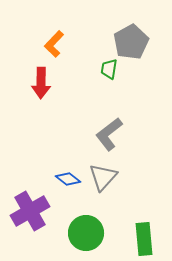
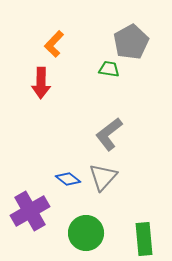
green trapezoid: rotated 90 degrees clockwise
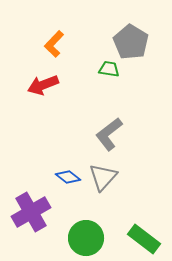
gray pentagon: rotated 12 degrees counterclockwise
red arrow: moved 2 px right, 2 px down; rotated 68 degrees clockwise
blue diamond: moved 2 px up
purple cross: moved 1 px right, 1 px down
green circle: moved 5 px down
green rectangle: rotated 48 degrees counterclockwise
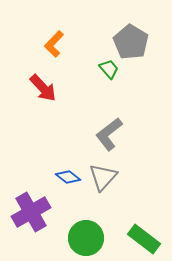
green trapezoid: rotated 40 degrees clockwise
red arrow: moved 3 px down; rotated 112 degrees counterclockwise
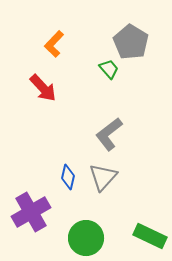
blue diamond: rotated 65 degrees clockwise
green rectangle: moved 6 px right, 3 px up; rotated 12 degrees counterclockwise
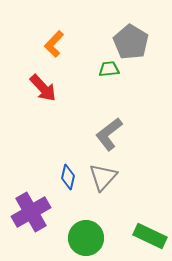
green trapezoid: rotated 55 degrees counterclockwise
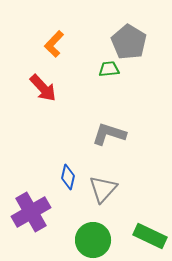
gray pentagon: moved 2 px left
gray L-shape: rotated 56 degrees clockwise
gray triangle: moved 12 px down
green circle: moved 7 px right, 2 px down
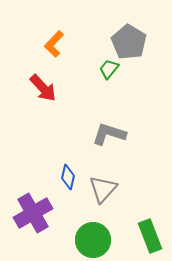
green trapezoid: rotated 45 degrees counterclockwise
purple cross: moved 2 px right, 1 px down
green rectangle: rotated 44 degrees clockwise
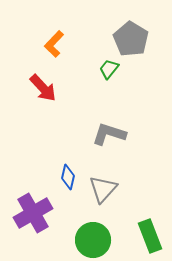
gray pentagon: moved 2 px right, 3 px up
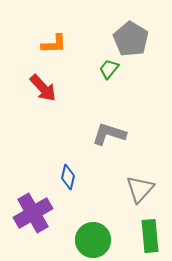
orange L-shape: rotated 136 degrees counterclockwise
gray triangle: moved 37 px right
green rectangle: rotated 16 degrees clockwise
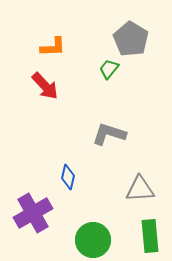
orange L-shape: moved 1 px left, 3 px down
red arrow: moved 2 px right, 2 px up
gray triangle: rotated 44 degrees clockwise
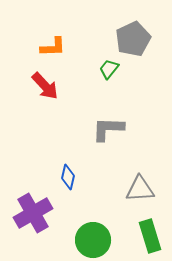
gray pentagon: moved 2 px right; rotated 16 degrees clockwise
gray L-shape: moved 1 px left, 5 px up; rotated 16 degrees counterclockwise
green rectangle: rotated 12 degrees counterclockwise
